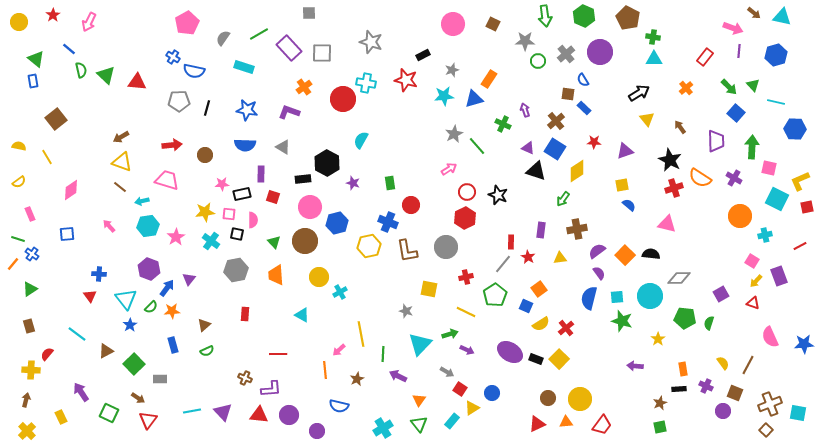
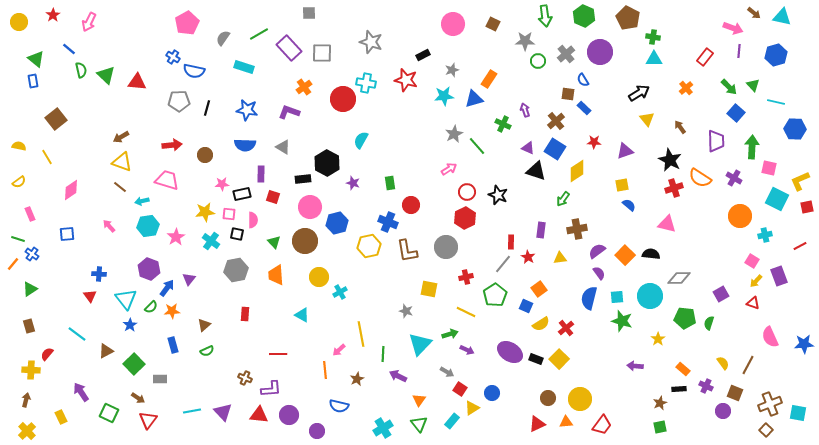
orange rectangle at (683, 369): rotated 40 degrees counterclockwise
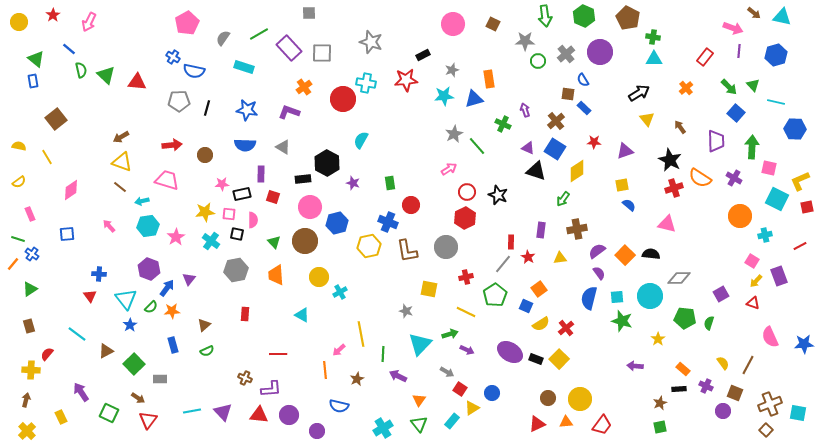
orange rectangle at (489, 79): rotated 42 degrees counterclockwise
red star at (406, 80): rotated 20 degrees counterclockwise
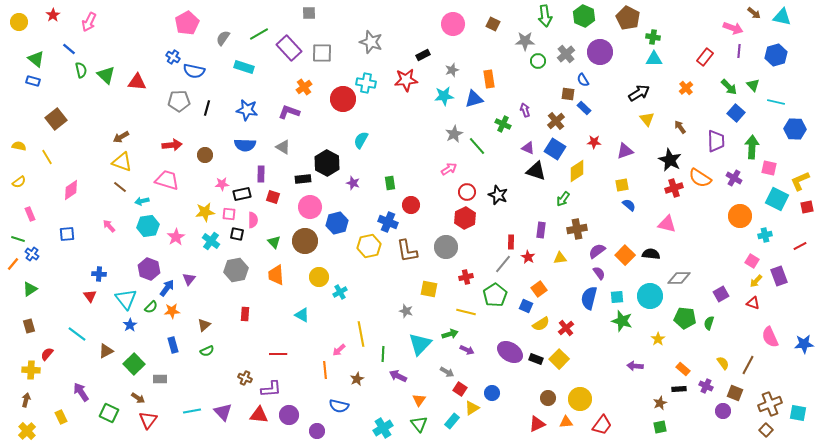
blue rectangle at (33, 81): rotated 64 degrees counterclockwise
yellow line at (466, 312): rotated 12 degrees counterclockwise
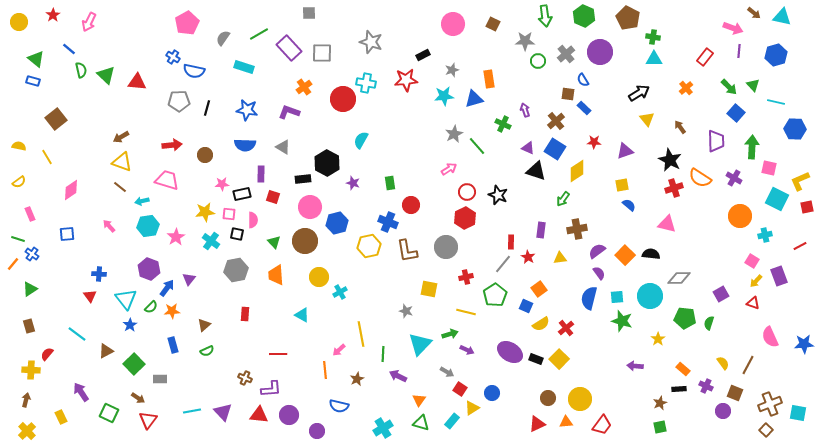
green triangle at (419, 424): moved 2 px right, 1 px up; rotated 36 degrees counterclockwise
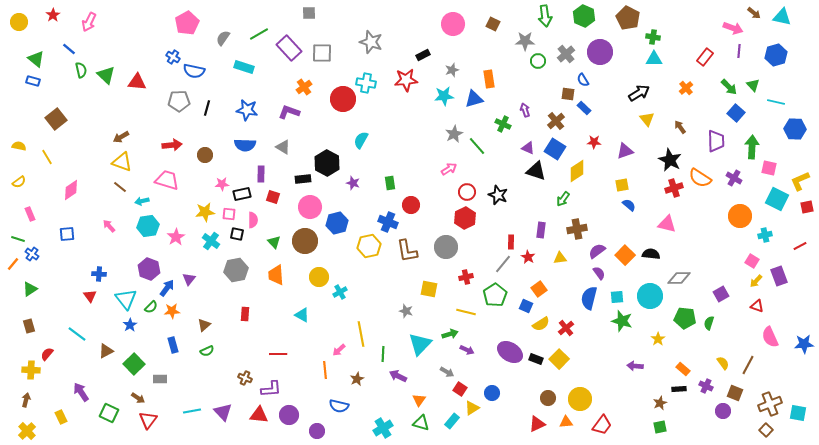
red triangle at (753, 303): moved 4 px right, 3 px down
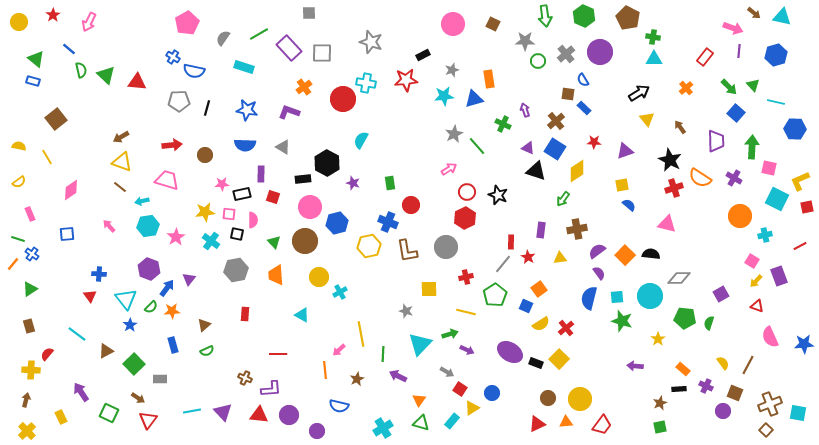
yellow square at (429, 289): rotated 12 degrees counterclockwise
black rectangle at (536, 359): moved 4 px down
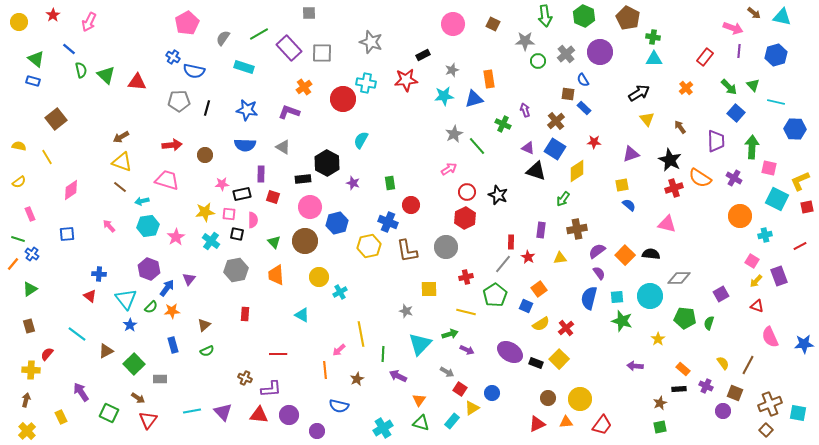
purple triangle at (625, 151): moved 6 px right, 3 px down
red triangle at (90, 296): rotated 16 degrees counterclockwise
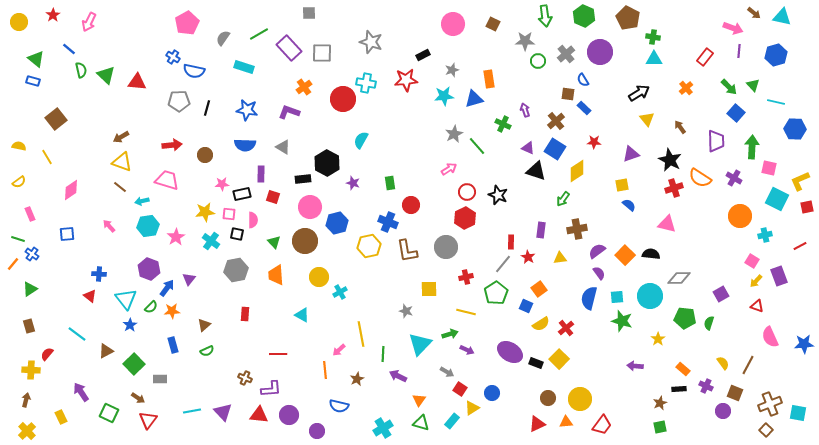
green pentagon at (495, 295): moved 1 px right, 2 px up
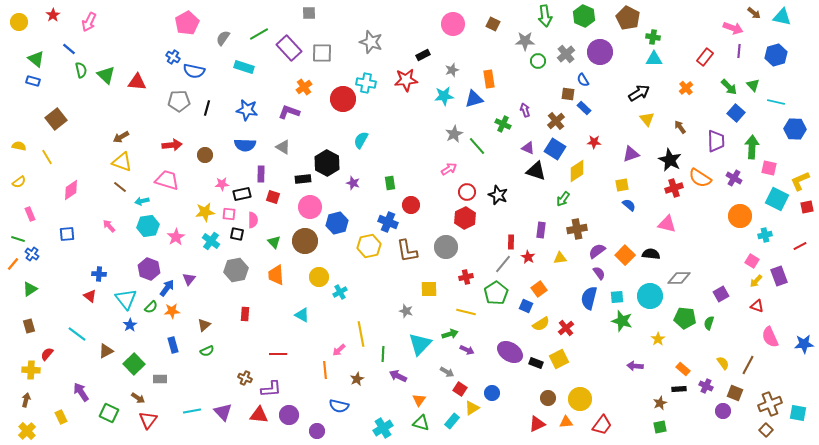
yellow square at (559, 359): rotated 18 degrees clockwise
